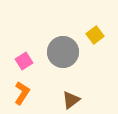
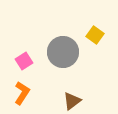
yellow square: rotated 18 degrees counterclockwise
brown triangle: moved 1 px right, 1 px down
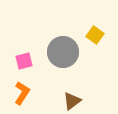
pink square: rotated 18 degrees clockwise
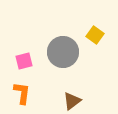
orange L-shape: rotated 25 degrees counterclockwise
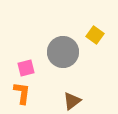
pink square: moved 2 px right, 7 px down
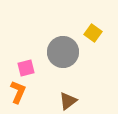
yellow square: moved 2 px left, 2 px up
orange L-shape: moved 4 px left, 1 px up; rotated 15 degrees clockwise
brown triangle: moved 4 px left
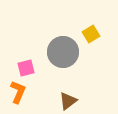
yellow square: moved 2 px left, 1 px down; rotated 24 degrees clockwise
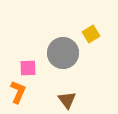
gray circle: moved 1 px down
pink square: moved 2 px right; rotated 12 degrees clockwise
brown triangle: moved 1 px left, 1 px up; rotated 30 degrees counterclockwise
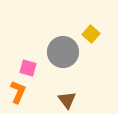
yellow square: rotated 18 degrees counterclockwise
gray circle: moved 1 px up
pink square: rotated 18 degrees clockwise
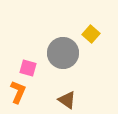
gray circle: moved 1 px down
brown triangle: rotated 18 degrees counterclockwise
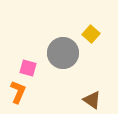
brown triangle: moved 25 px right
